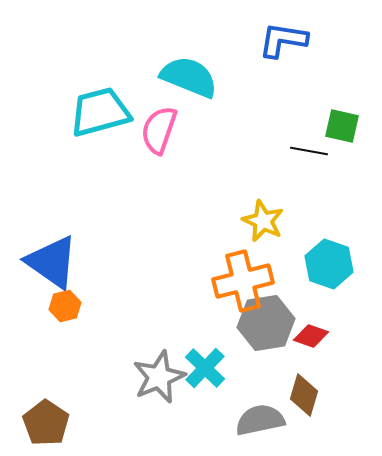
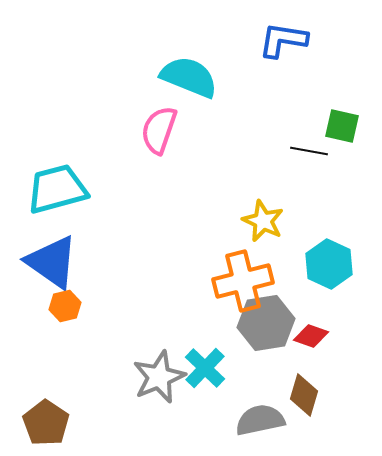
cyan trapezoid: moved 43 px left, 77 px down
cyan hexagon: rotated 6 degrees clockwise
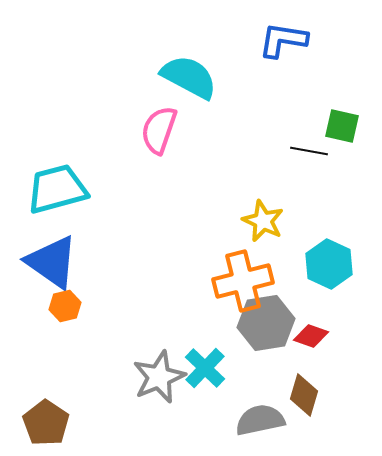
cyan semicircle: rotated 6 degrees clockwise
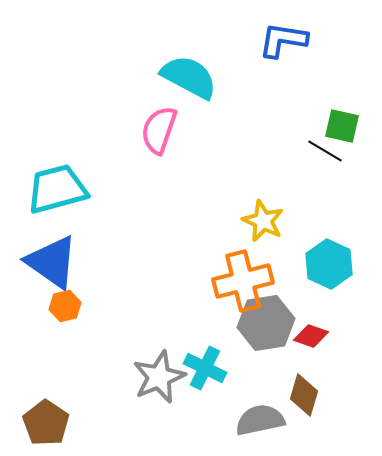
black line: moved 16 px right; rotated 21 degrees clockwise
cyan cross: rotated 18 degrees counterclockwise
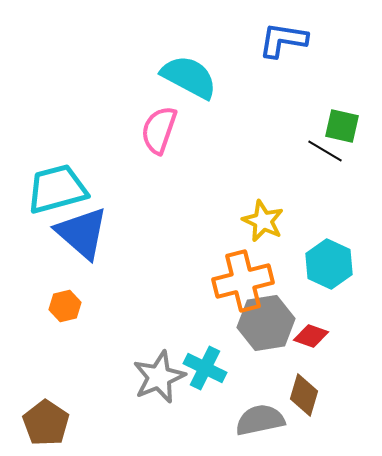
blue triangle: moved 30 px right, 29 px up; rotated 6 degrees clockwise
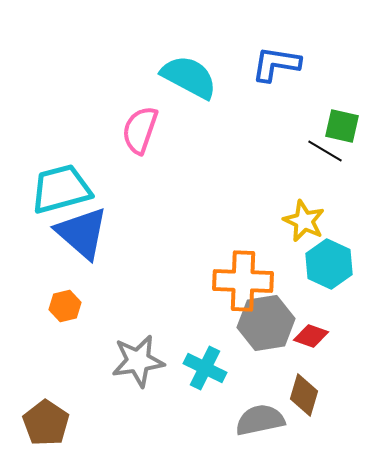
blue L-shape: moved 7 px left, 24 px down
pink semicircle: moved 19 px left
cyan trapezoid: moved 4 px right
yellow star: moved 41 px right
orange cross: rotated 16 degrees clockwise
gray star: moved 21 px left, 16 px up; rotated 14 degrees clockwise
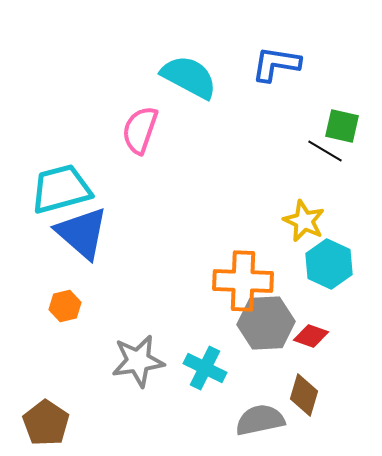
gray hexagon: rotated 6 degrees clockwise
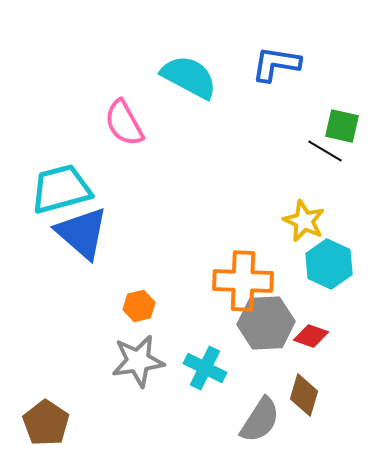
pink semicircle: moved 16 px left, 7 px up; rotated 48 degrees counterclockwise
orange hexagon: moved 74 px right
gray semicircle: rotated 135 degrees clockwise
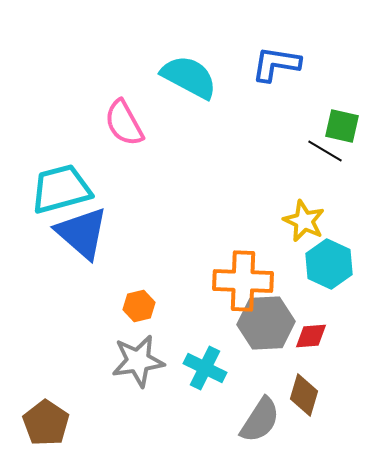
red diamond: rotated 24 degrees counterclockwise
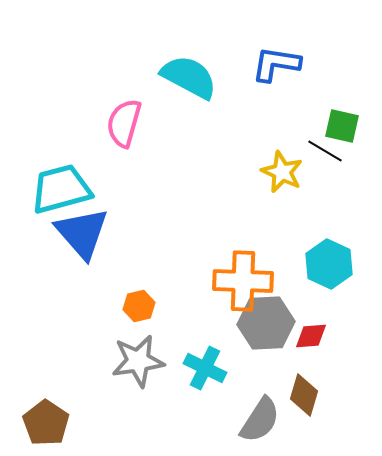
pink semicircle: rotated 45 degrees clockwise
yellow star: moved 22 px left, 49 px up
blue triangle: rotated 8 degrees clockwise
